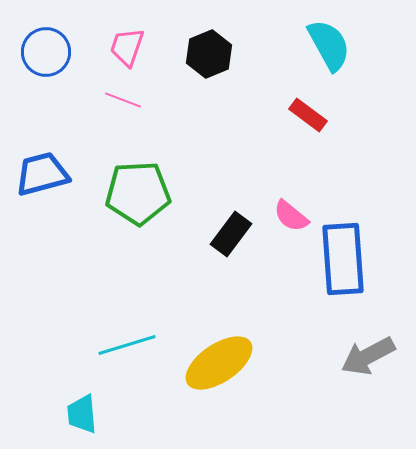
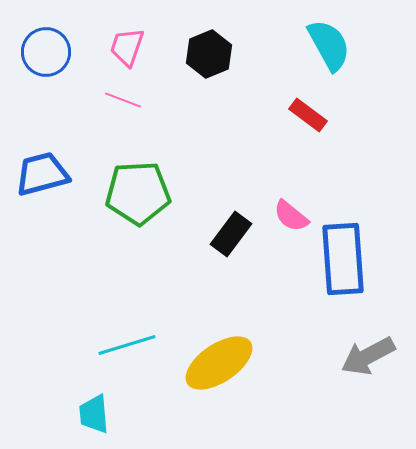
cyan trapezoid: moved 12 px right
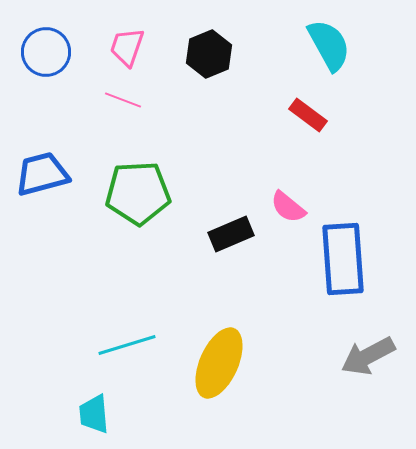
pink semicircle: moved 3 px left, 9 px up
black rectangle: rotated 30 degrees clockwise
yellow ellipse: rotated 32 degrees counterclockwise
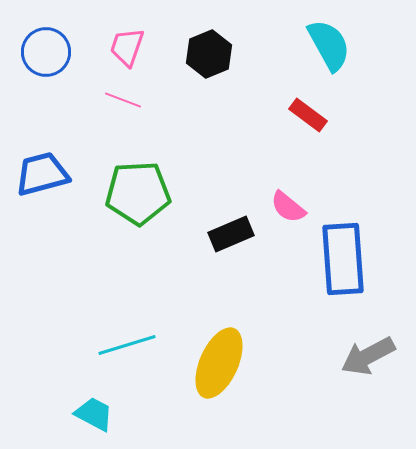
cyan trapezoid: rotated 123 degrees clockwise
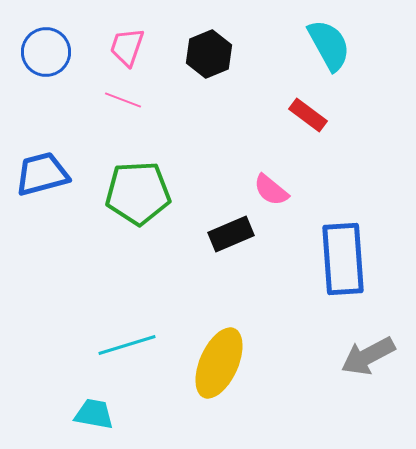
pink semicircle: moved 17 px left, 17 px up
cyan trapezoid: rotated 18 degrees counterclockwise
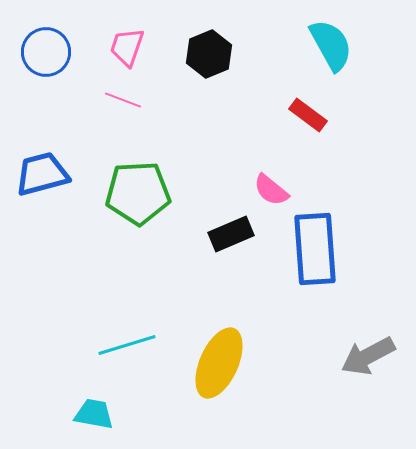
cyan semicircle: moved 2 px right
blue rectangle: moved 28 px left, 10 px up
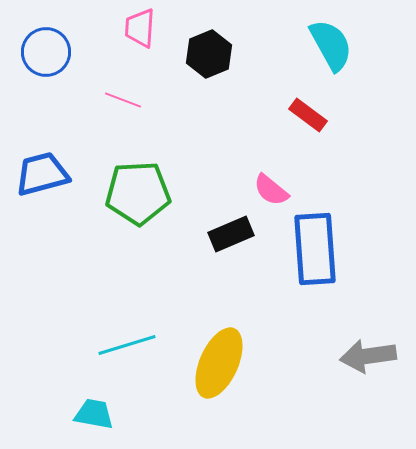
pink trapezoid: moved 13 px right, 19 px up; rotated 15 degrees counterclockwise
gray arrow: rotated 20 degrees clockwise
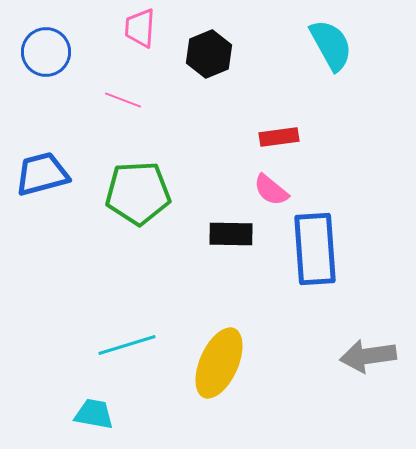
red rectangle: moved 29 px left, 22 px down; rotated 45 degrees counterclockwise
black rectangle: rotated 24 degrees clockwise
